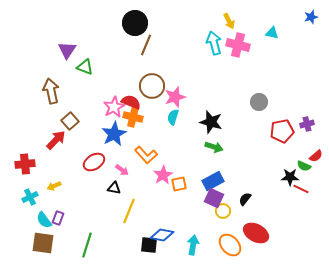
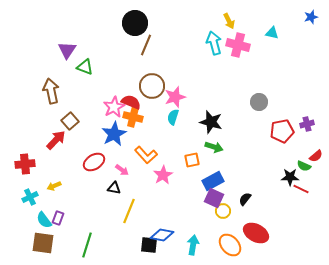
orange square at (179, 184): moved 13 px right, 24 px up
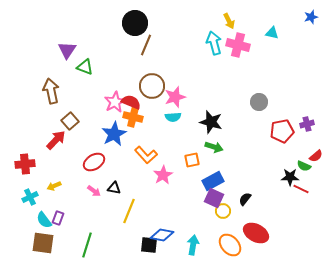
pink star at (114, 107): moved 1 px right, 5 px up
cyan semicircle at (173, 117): rotated 112 degrees counterclockwise
pink arrow at (122, 170): moved 28 px left, 21 px down
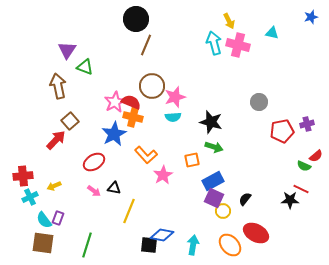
black circle at (135, 23): moved 1 px right, 4 px up
brown arrow at (51, 91): moved 7 px right, 5 px up
red cross at (25, 164): moved 2 px left, 12 px down
black star at (290, 177): moved 23 px down
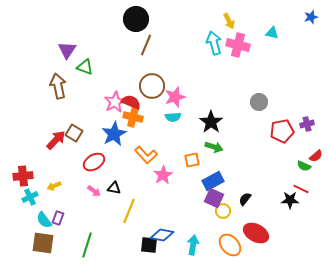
brown square at (70, 121): moved 4 px right, 12 px down; rotated 18 degrees counterclockwise
black star at (211, 122): rotated 20 degrees clockwise
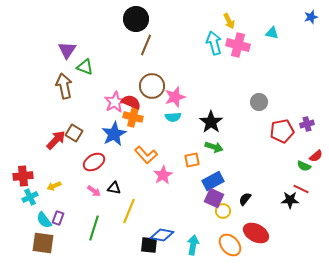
brown arrow at (58, 86): moved 6 px right
green line at (87, 245): moved 7 px right, 17 px up
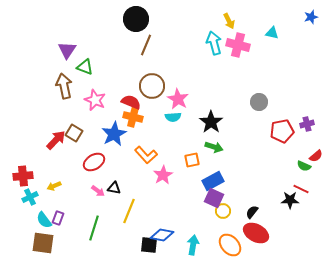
pink star at (175, 97): moved 3 px right, 2 px down; rotated 25 degrees counterclockwise
pink star at (115, 102): moved 20 px left, 2 px up; rotated 20 degrees counterclockwise
pink arrow at (94, 191): moved 4 px right
black semicircle at (245, 199): moved 7 px right, 13 px down
